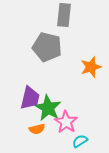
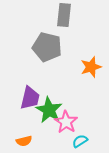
green star: moved 1 px right, 2 px down
orange semicircle: moved 13 px left, 12 px down
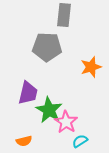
gray pentagon: rotated 12 degrees counterclockwise
purple trapezoid: moved 2 px left, 5 px up
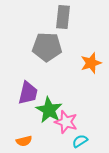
gray rectangle: moved 1 px left, 2 px down
orange star: moved 4 px up
pink star: rotated 15 degrees counterclockwise
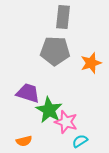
gray pentagon: moved 8 px right, 4 px down
purple trapezoid: rotated 85 degrees counterclockwise
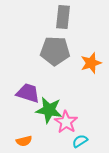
green star: rotated 20 degrees counterclockwise
pink star: rotated 15 degrees clockwise
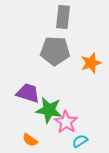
orange semicircle: moved 6 px right, 1 px up; rotated 49 degrees clockwise
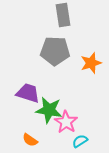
gray rectangle: moved 2 px up; rotated 15 degrees counterclockwise
